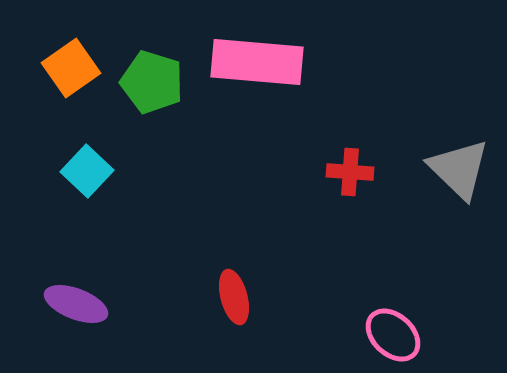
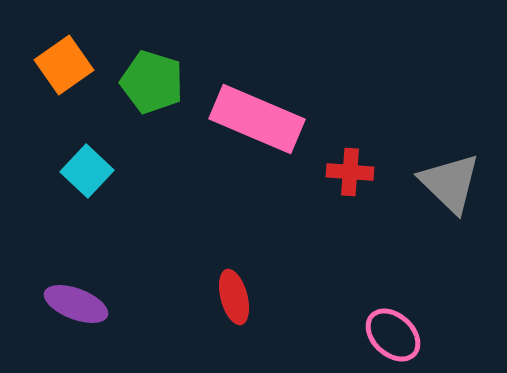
pink rectangle: moved 57 px down; rotated 18 degrees clockwise
orange square: moved 7 px left, 3 px up
gray triangle: moved 9 px left, 14 px down
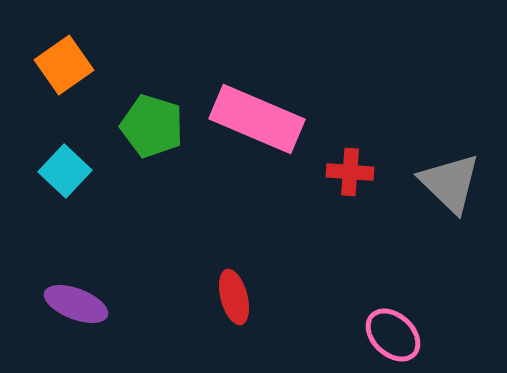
green pentagon: moved 44 px down
cyan square: moved 22 px left
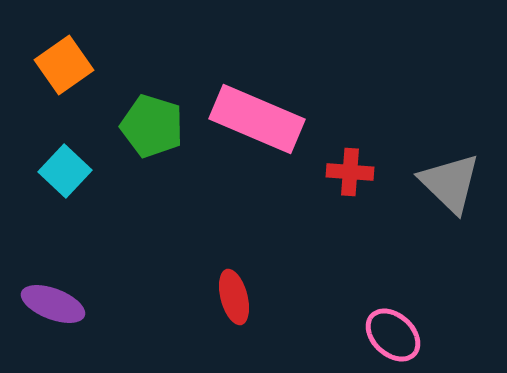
purple ellipse: moved 23 px left
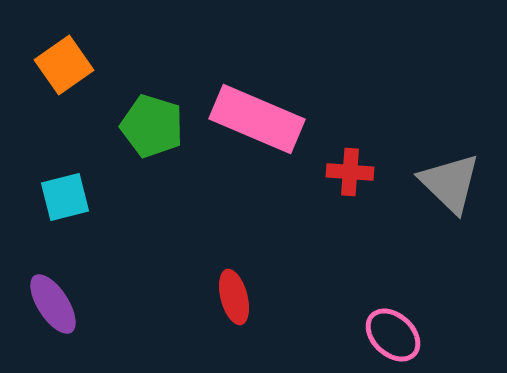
cyan square: moved 26 px down; rotated 33 degrees clockwise
purple ellipse: rotated 36 degrees clockwise
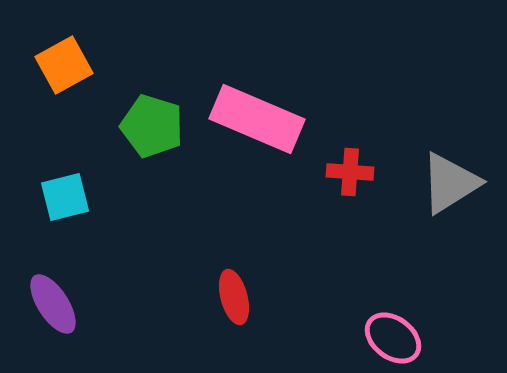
orange square: rotated 6 degrees clockwise
gray triangle: rotated 44 degrees clockwise
pink ellipse: moved 3 px down; rotated 6 degrees counterclockwise
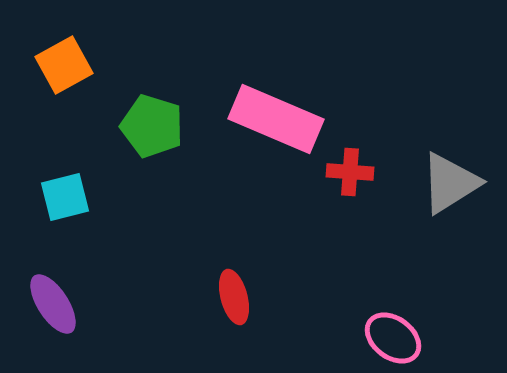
pink rectangle: moved 19 px right
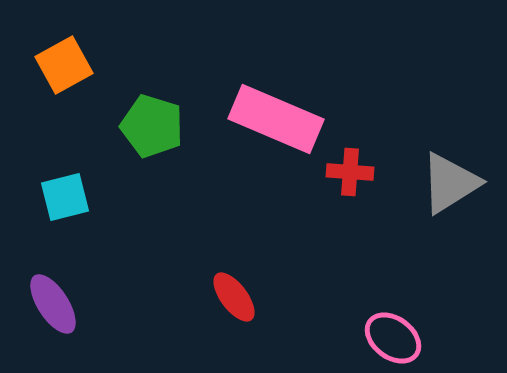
red ellipse: rotated 22 degrees counterclockwise
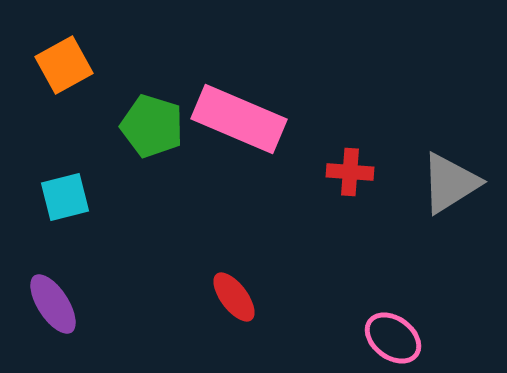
pink rectangle: moved 37 px left
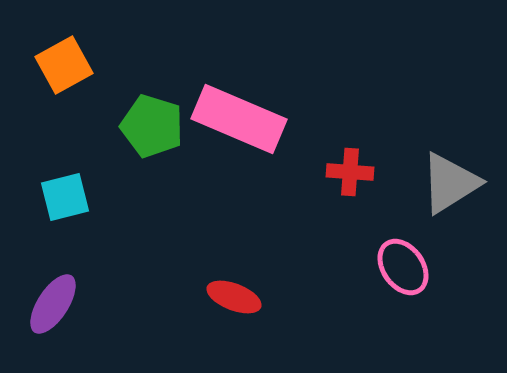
red ellipse: rotated 32 degrees counterclockwise
purple ellipse: rotated 66 degrees clockwise
pink ellipse: moved 10 px right, 71 px up; rotated 18 degrees clockwise
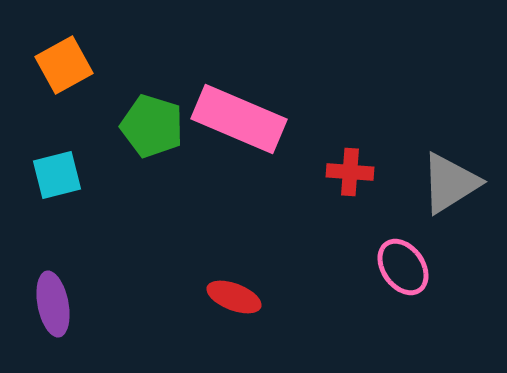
cyan square: moved 8 px left, 22 px up
purple ellipse: rotated 44 degrees counterclockwise
